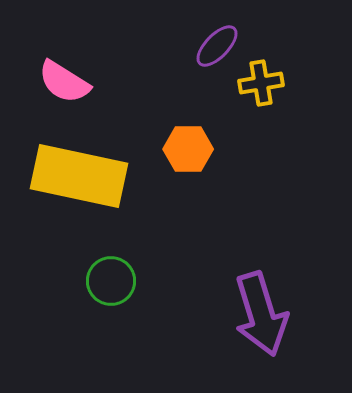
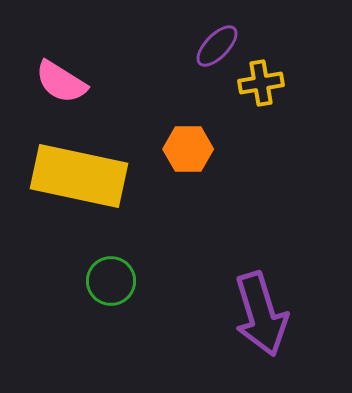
pink semicircle: moved 3 px left
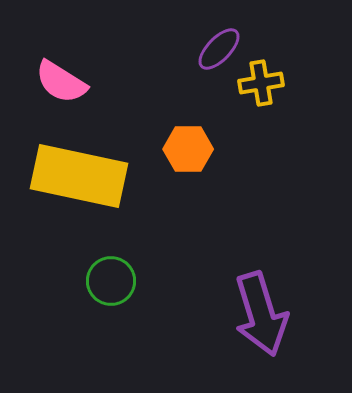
purple ellipse: moved 2 px right, 3 px down
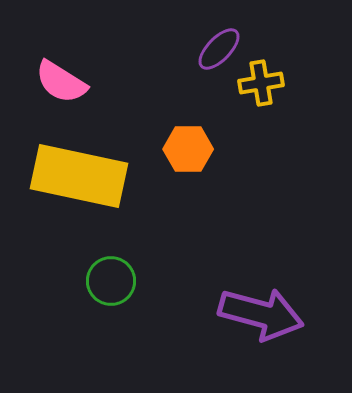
purple arrow: rotated 58 degrees counterclockwise
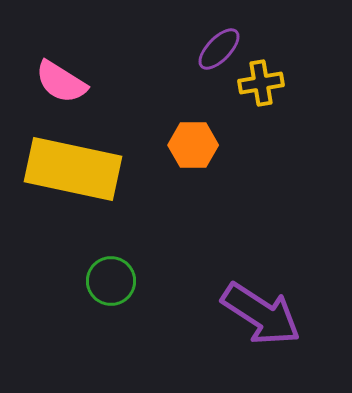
orange hexagon: moved 5 px right, 4 px up
yellow rectangle: moved 6 px left, 7 px up
purple arrow: rotated 18 degrees clockwise
